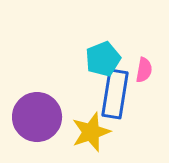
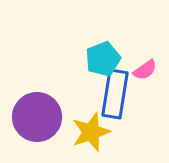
pink semicircle: moved 1 px right; rotated 45 degrees clockwise
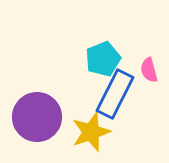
pink semicircle: moved 4 px right; rotated 110 degrees clockwise
blue rectangle: rotated 18 degrees clockwise
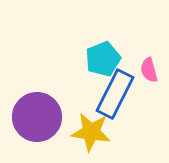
yellow star: rotated 27 degrees clockwise
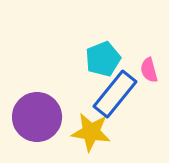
blue rectangle: rotated 12 degrees clockwise
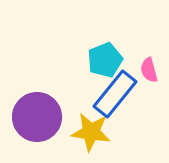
cyan pentagon: moved 2 px right, 1 px down
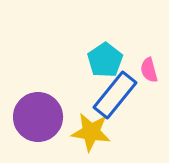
cyan pentagon: rotated 12 degrees counterclockwise
blue rectangle: moved 1 px down
purple circle: moved 1 px right
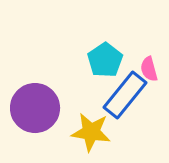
pink semicircle: moved 1 px up
blue rectangle: moved 10 px right
purple circle: moved 3 px left, 9 px up
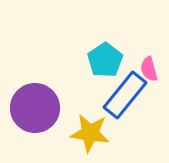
yellow star: moved 1 px left, 1 px down
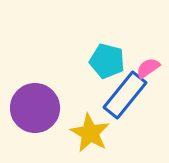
cyan pentagon: moved 2 px right, 1 px down; rotated 24 degrees counterclockwise
pink semicircle: moved 1 px left, 1 px up; rotated 70 degrees clockwise
yellow star: rotated 21 degrees clockwise
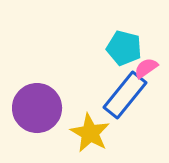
cyan pentagon: moved 17 px right, 13 px up
pink semicircle: moved 2 px left
purple circle: moved 2 px right
